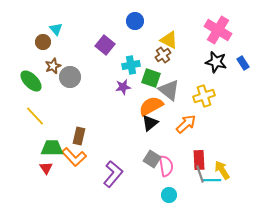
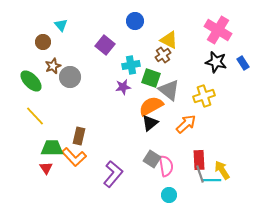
cyan triangle: moved 5 px right, 4 px up
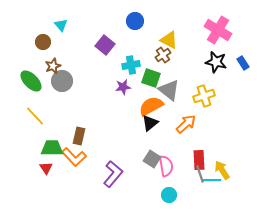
gray circle: moved 8 px left, 4 px down
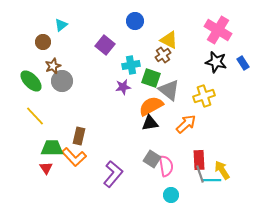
cyan triangle: rotated 32 degrees clockwise
black triangle: rotated 30 degrees clockwise
cyan circle: moved 2 px right
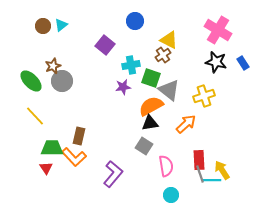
brown circle: moved 16 px up
gray square: moved 8 px left, 13 px up
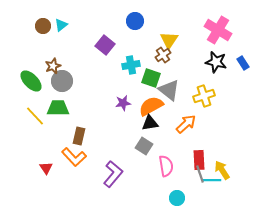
yellow triangle: rotated 36 degrees clockwise
purple star: moved 16 px down
green trapezoid: moved 6 px right, 40 px up
cyan circle: moved 6 px right, 3 px down
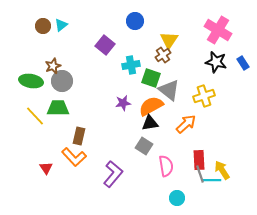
green ellipse: rotated 35 degrees counterclockwise
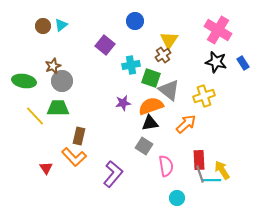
green ellipse: moved 7 px left
orange semicircle: rotated 10 degrees clockwise
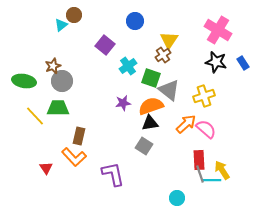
brown circle: moved 31 px right, 11 px up
cyan cross: moved 3 px left, 1 px down; rotated 24 degrees counterclockwise
pink semicircle: moved 40 px right, 37 px up; rotated 40 degrees counterclockwise
purple L-shape: rotated 52 degrees counterclockwise
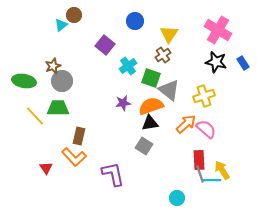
yellow triangle: moved 6 px up
